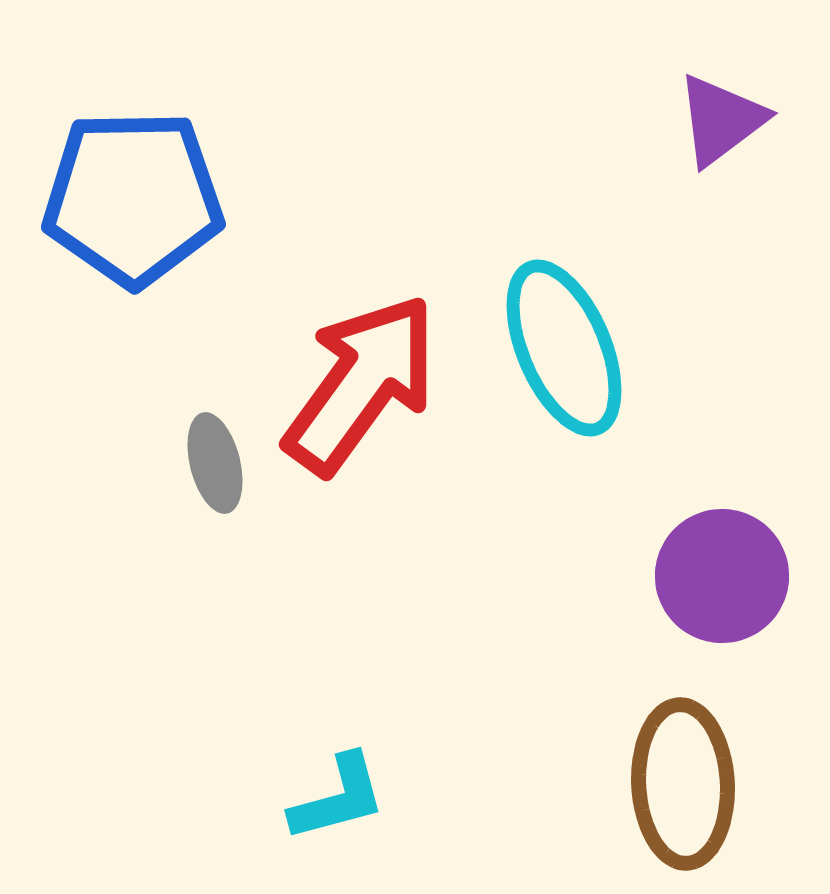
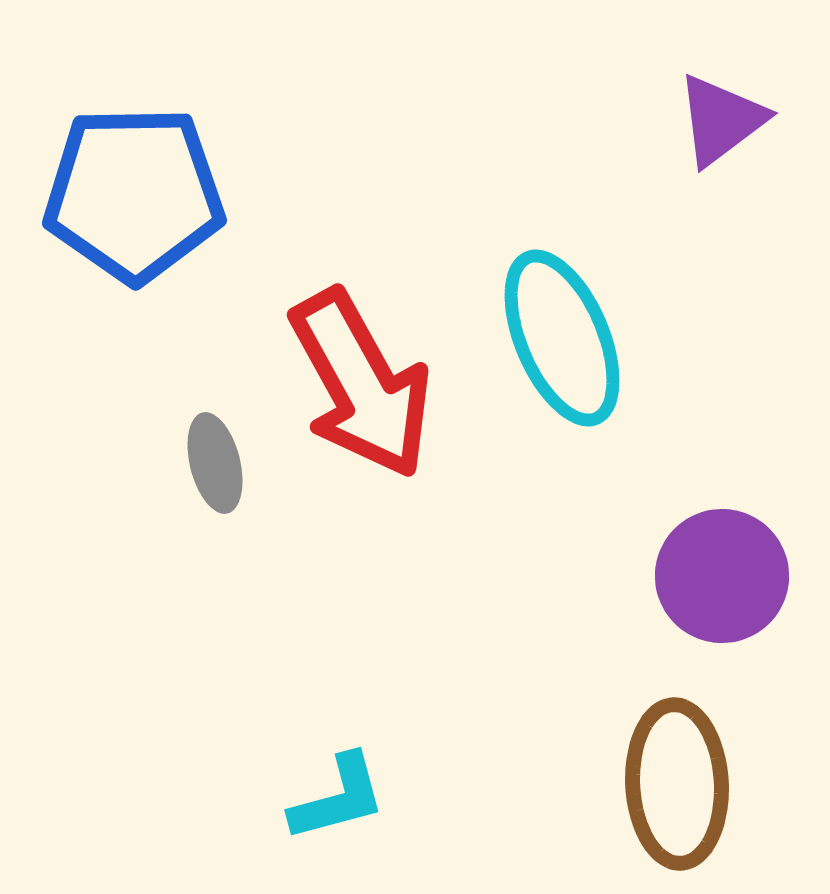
blue pentagon: moved 1 px right, 4 px up
cyan ellipse: moved 2 px left, 10 px up
red arrow: rotated 115 degrees clockwise
brown ellipse: moved 6 px left
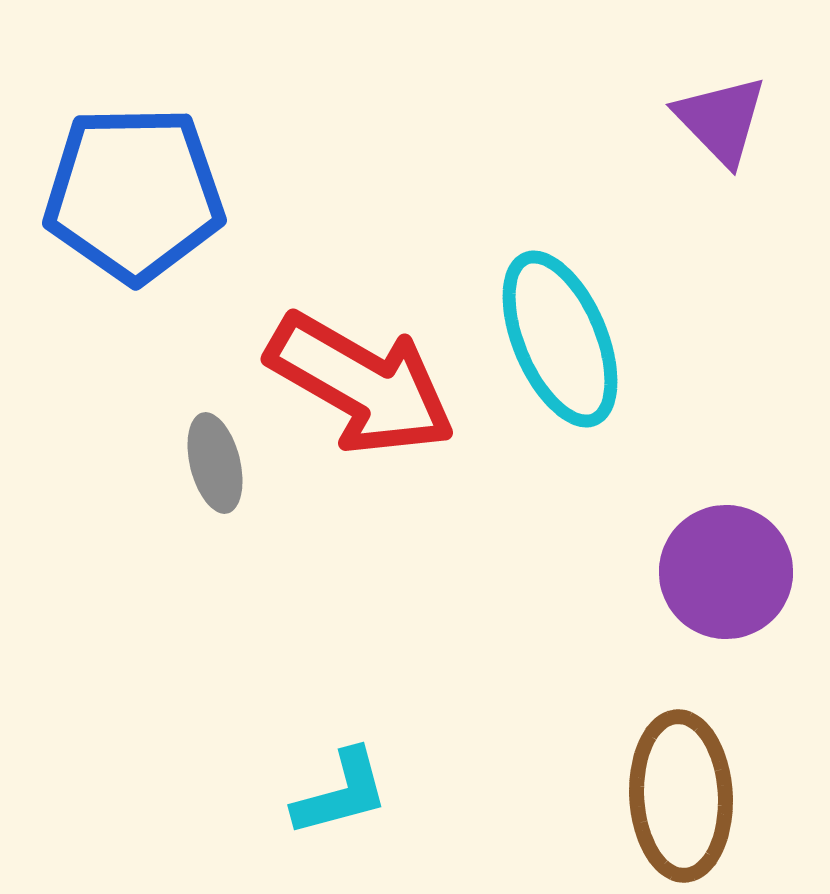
purple triangle: rotated 37 degrees counterclockwise
cyan ellipse: moved 2 px left, 1 px down
red arrow: rotated 31 degrees counterclockwise
purple circle: moved 4 px right, 4 px up
brown ellipse: moved 4 px right, 12 px down
cyan L-shape: moved 3 px right, 5 px up
